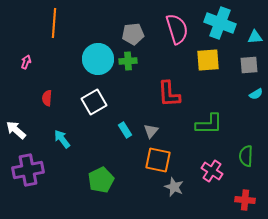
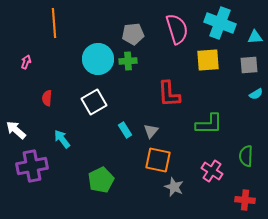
orange line: rotated 8 degrees counterclockwise
purple cross: moved 4 px right, 4 px up
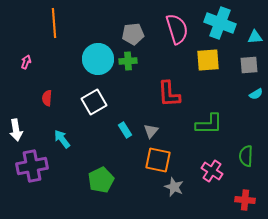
white arrow: rotated 140 degrees counterclockwise
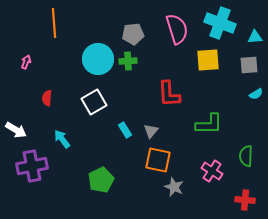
white arrow: rotated 50 degrees counterclockwise
